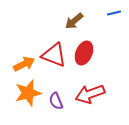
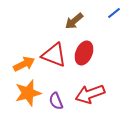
blue line: rotated 24 degrees counterclockwise
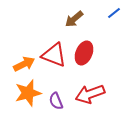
brown arrow: moved 2 px up
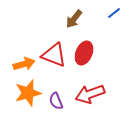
brown arrow: rotated 12 degrees counterclockwise
orange arrow: rotated 10 degrees clockwise
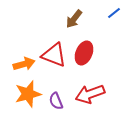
orange star: moved 1 px down
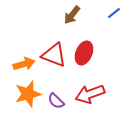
brown arrow: moved 2 px left, 4 px up
purple semicircle: rotated 24 degrees counterclockwise
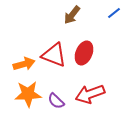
orange star: rotated 12 degrees clockwise
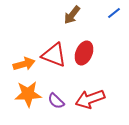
red arrow: moved 5 px down
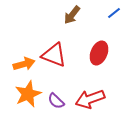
red ellipse: moved 15 px right
orange star: rotated 20 degrees counterclockwise
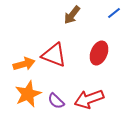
red arrow: moved 1 px left
